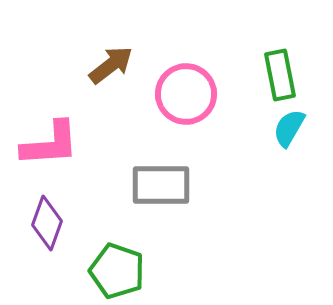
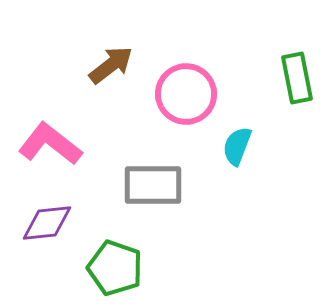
green rectangle: moved 17 px right, 3 px down
cyan semicircle: moved 52 px left, 18 px down; rotated 9 degrees counterclockwise
pink L-shape: rotated 138 degrees counterclockwise
gray rectangle: moved 8 px left
purple diamond: rotated 64 degrees clockwise
green pentagon: moved 2 px left, 3 px up
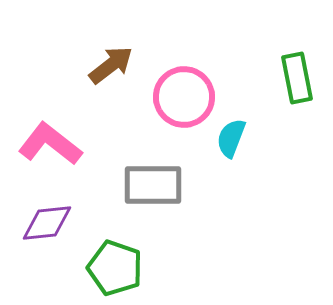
pink circle: moved 2 px left, 3 px down
cyan semicircle: moved 6 px left, 8 px up
